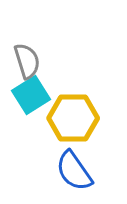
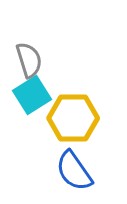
gray semicircle: moved 2 px right, 1 px up
cyan square: moved 1 px right
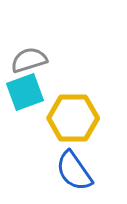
gray semicircle: rotated 90 degrees counterclockwise
cyan square: moved 7 px left, 3 px up; rotated 12 degrees clockwise
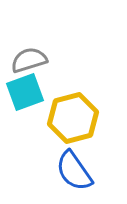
yellow hexagon: rotated 15 degrees counterclockwise
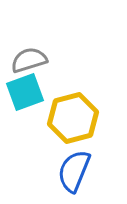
blue semicircle: rotated 57 degrees clockwise
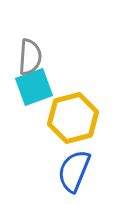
gray semicircle: moved 1 px right, 3 px up; rotated 111 degrees clockwise
cyan square: moved 9 px right, 5 px up
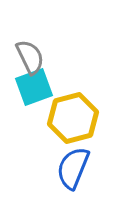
gray semicircle: rotated 30 degrees counterclockwise
blue semicircle: moved 1 px left, 3 px up
